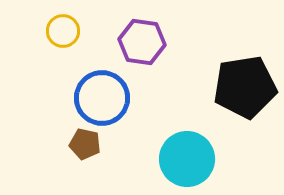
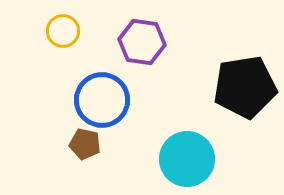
blue circle: moved 2 px down
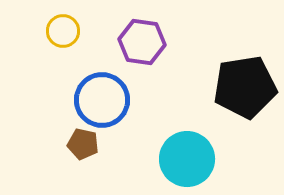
brown pentagon: moved 2 px left
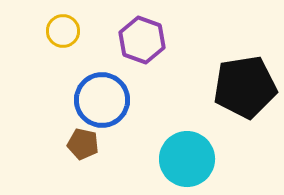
purple hexagon: moved 2 px up; rotated 12 degrees clockwise
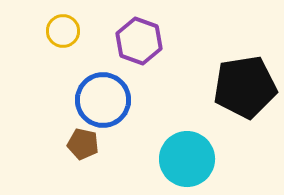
purple hexagon: moved 3 px left, 1 px down
blue circle: moved 1 px right
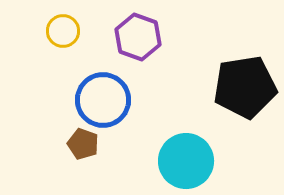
purple hexagon: moved 1 px left, 4 px up
brown pentagon: rotated 8 degrees clockwise
cyan circle: moved 1 px left, 2 px down
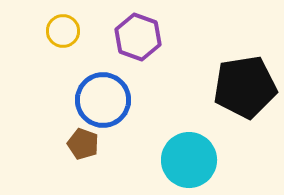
cyan circle: moved 3 px right, 1 px up
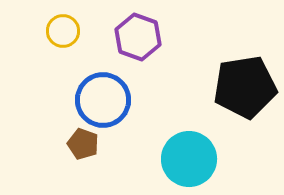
cyan circle: moved 1 px up
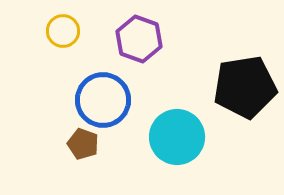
purple hexagon: moved 1 px right, 2 px down
cyan circle: moved 12 px left, 22 px up
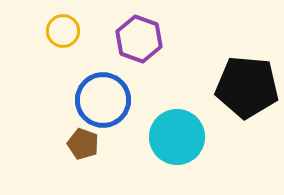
black pentagon: moved 2 px right; rotated 14 degrees clockwise
